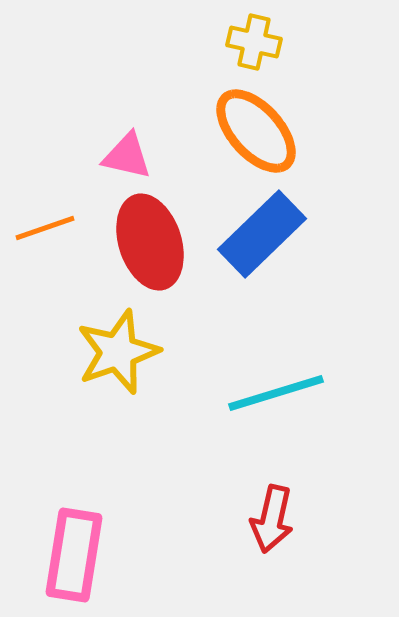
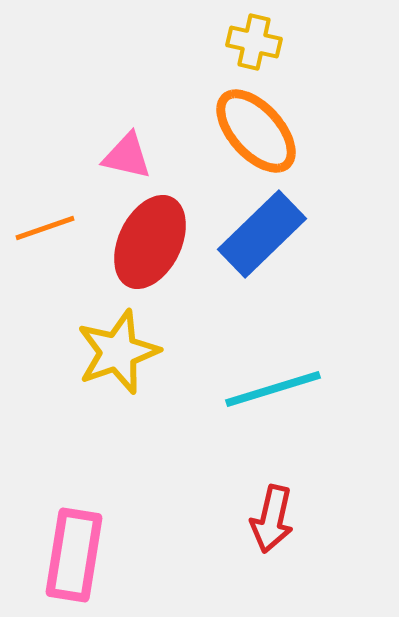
red ellipse: rotated 44 degrees clockwise
cyan line: moved 3 px left, 4 px up
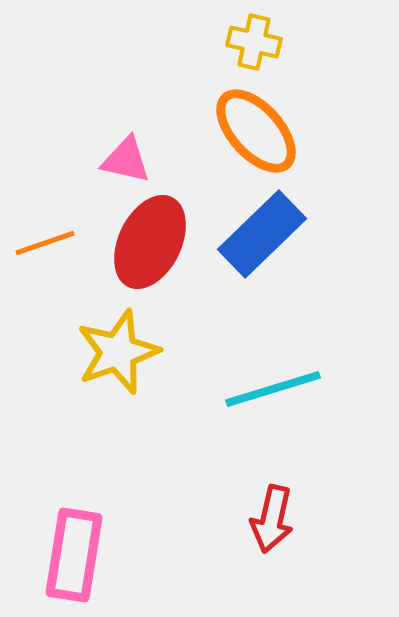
pink triangle: moved 1 px left, 4 px down
orange line: moved 15 px down
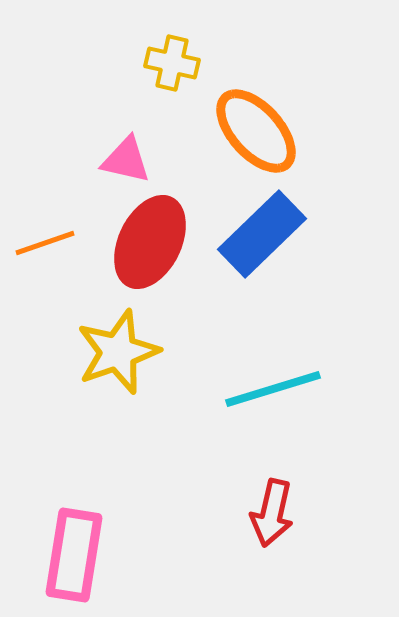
yellow cross: moved 82 px left, 21 px down
red arrow: moved 6 px up
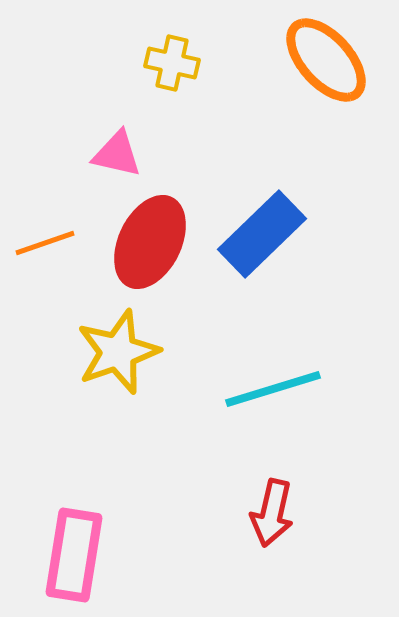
orange ellipse: moved 70 px right, 71 px up
pink triangle: moved 9 px left, 6 px up
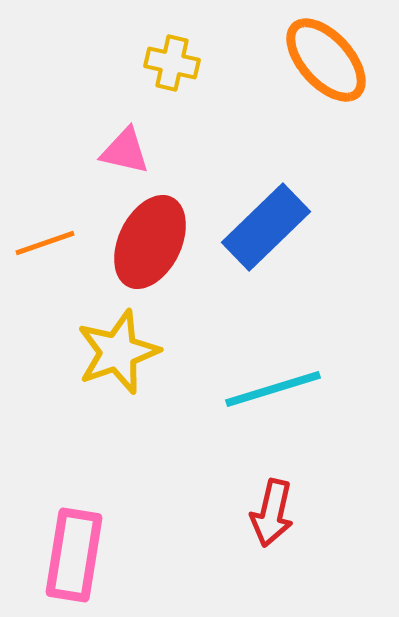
pink triangle: moved 8 px right, 3 px up
blue rectangle: moved 4 px right, 7 px up
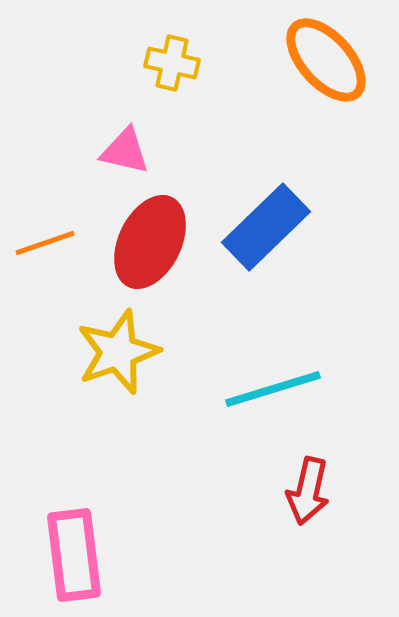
red arrow: moved 36 px right, 22 px up
pink rectangle: rotated 16 degrees counterclockwise
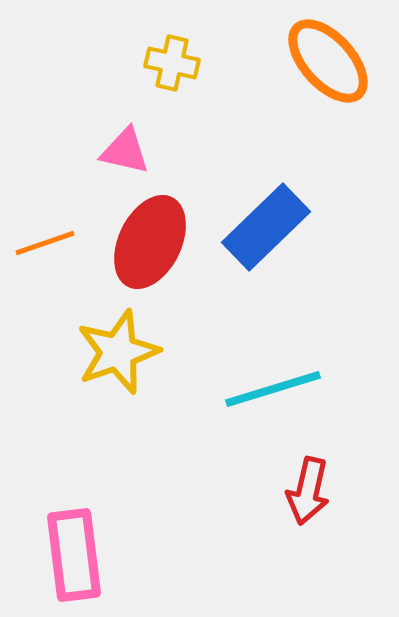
orange ellipse: moved 2 px right, 1 px down
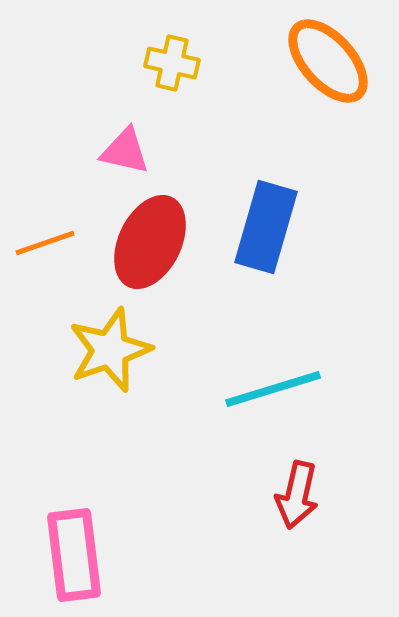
blue rectangle: rotated 30 degrees counterclockwise
yellow star: moved 8 px left, 2 px up
red arrow: moved 11 px left, 4 px down
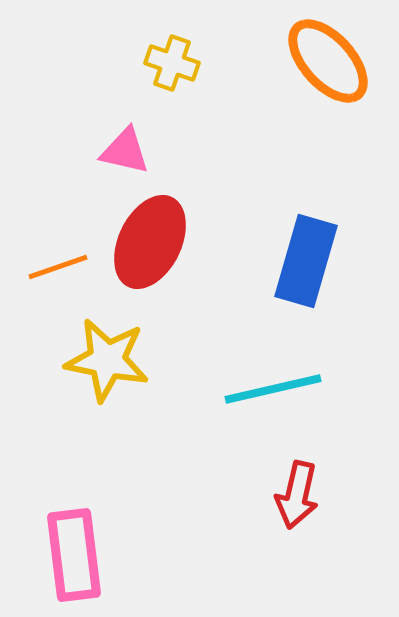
yellow cross: rotated 6 degrees clockwise
blue rectangle: moved 40 px right, 34 px down
orange line: moved 13 px right, 24 px down
yellow star: moved 3 px left, 10 px down; rotated 30 degrees clockwise
cyan line: rotated 4 degrees clockwise
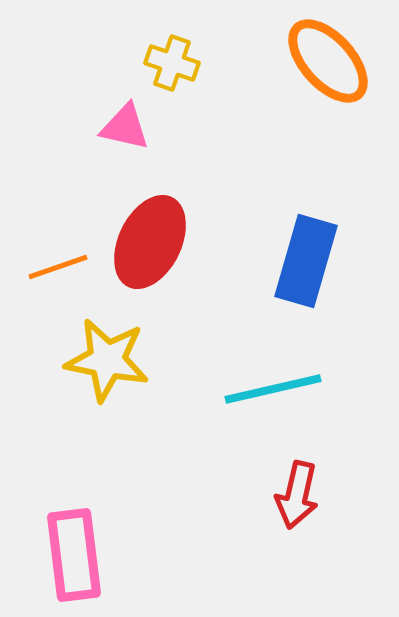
pink triangle: moved 24 px up
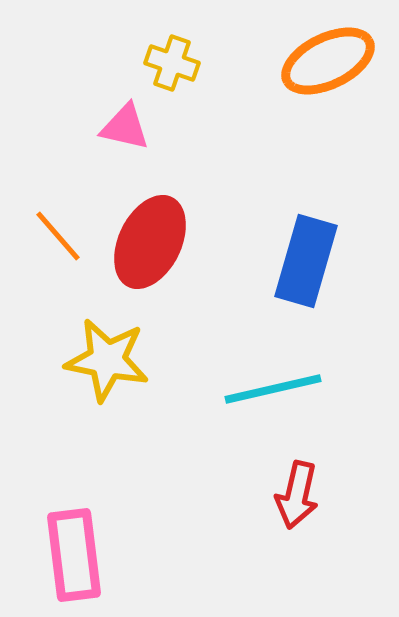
orange ellipse: rotated 74 degrees counterclockwise
orange line: moved 31 px up; rotated 68 degrees clockwise
